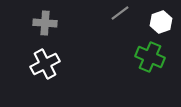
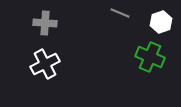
gray line: rotated 60 degrees clockwise
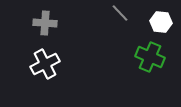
gray line: rotated 24 degrees clockwise
white hexagon: rotated 25 degrees clockwise
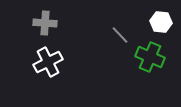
gray line: moved 22 px down
white cross: moved 3 px right, 2 px up
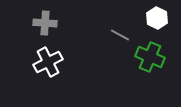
white hexagon: moved 4 px left, 4 px up; rotated 20 degrees clockwise
gray line: rotated 18 degrees counterclockwise
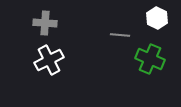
gray line: rotated 24 degrees counterclockwise
green cross: moved 2 px down
white cross: moved 1 px right, 2 px up
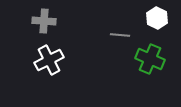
gray cross: moved 1 px left, 2 px up
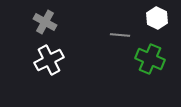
gray cross: moved 1 px right, 1 px down; rotated 25 degrees clockwise
